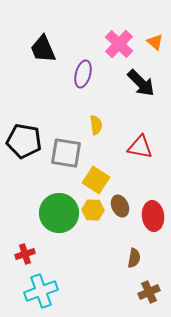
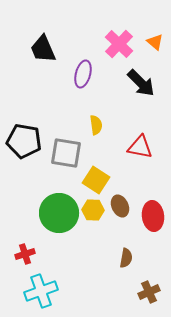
brown semicircle: moved 8 px left
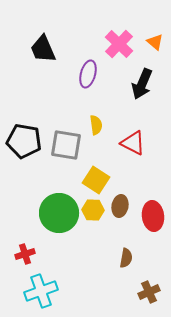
purple ellipse: moved 5 px right
black arrow: moved 1 px right, 1 px down; rotated 68 degrees clockwise
red triangle: moved 7 px left, 4 px up; rotated 16 degrees clockwise
gray square: moved 8 px up
brown ellipse: rotated 35 degrees clockwise
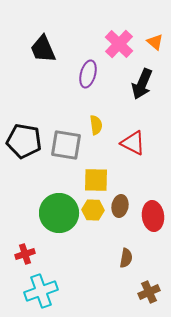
yellow square: rotated 32 degrees counterclockwise
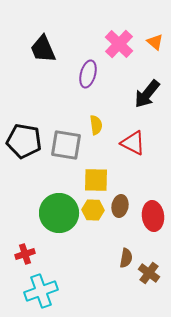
black arrow: moved 5 px right, 10 px down; rotated 16 degrees clockwise
brown cross: moved 19 px up; rotated 30 degrees counterclockwise
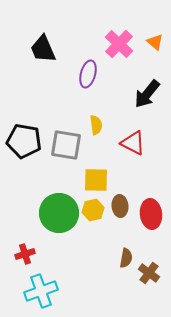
brown ellipse: rotated 15 degrees counterclockwise
yellow hexagon: rotated 15 degrees counterclockwise
red ellipse: moved 2 px left, 2 px up
